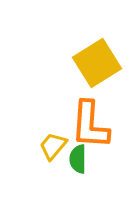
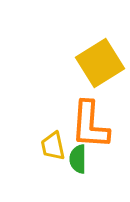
yellow square: moved 3 px right
yellow trapezoid: rotated 52 degrees counterclockwise
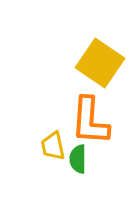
yellow square: rotated 24 degrees counterclockwise
orange L-shape: moved 4 px up
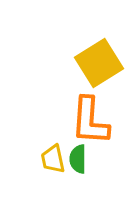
yellow square: moved 1 px left; rotated 24 degrees clockwise
yellow trapezoid: moved 13 px down
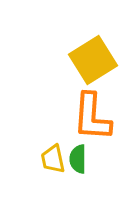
yellow square: moved 6 px left, 3 px up
orange L-shape: moved 2 px right, 4 px up
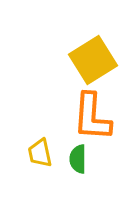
yellow trapezoid: moved 13 px left, 6 px up
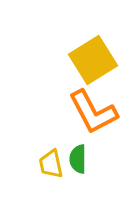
orange L-shape: moved 1 px right, 5 px up; rotated 32 degrees counterclockwise
yellow trapezoid: moved 11 px right, 11 px down
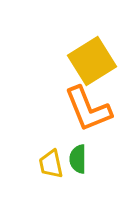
yellow square: moved 1 px left, 1 px down
orange L-shape: moved 5 px left, 3 px up; rotated 6 degrees clockwise
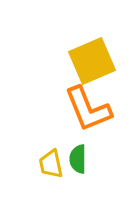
yellow square: rotated 9 degrees clockwise
